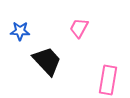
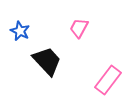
blue star: rotated 24 degrees clockwise
pink rectangle: rotated 28 degrees clockwise
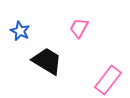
black trapezoid: rotated 16 degrees counterclockwise
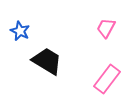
pink trapezoid: moved 27 px right
pink rectangle: moved 1 px left, 1 px up
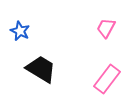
black trapezoid: moved 6 px left, 8 px down
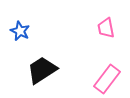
pink trapezoid: rotated 40 degrees counterclockwise
black trapezoid: moved 1 px right, 1 px down; rotated 64 degrees counterclockwise
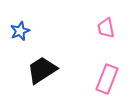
blue star: rotated 24 degrees clockwise
pink rectangle: rotated 16 degrees counterclockwise
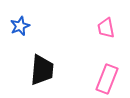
blue star: moved 5 px up
black trapezoid: rotated 128 degrees clockwise
